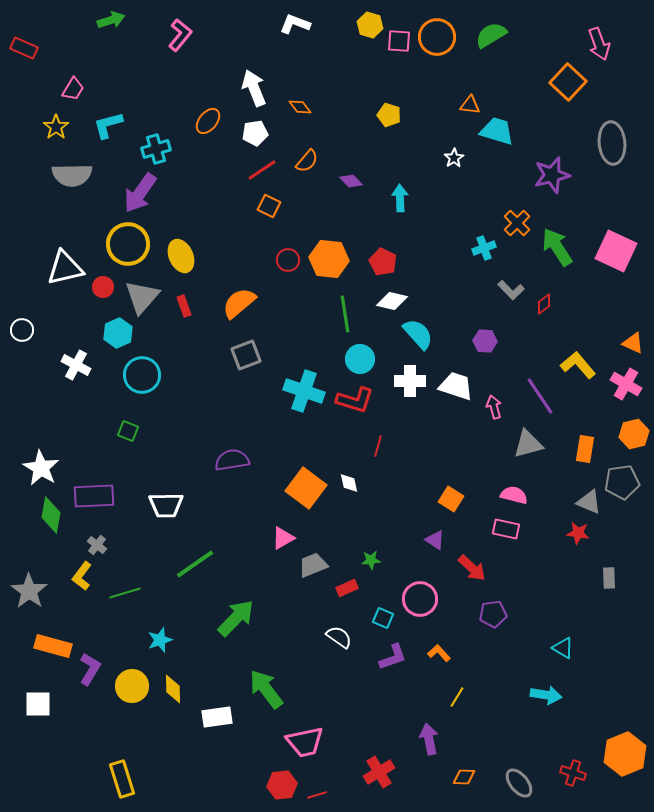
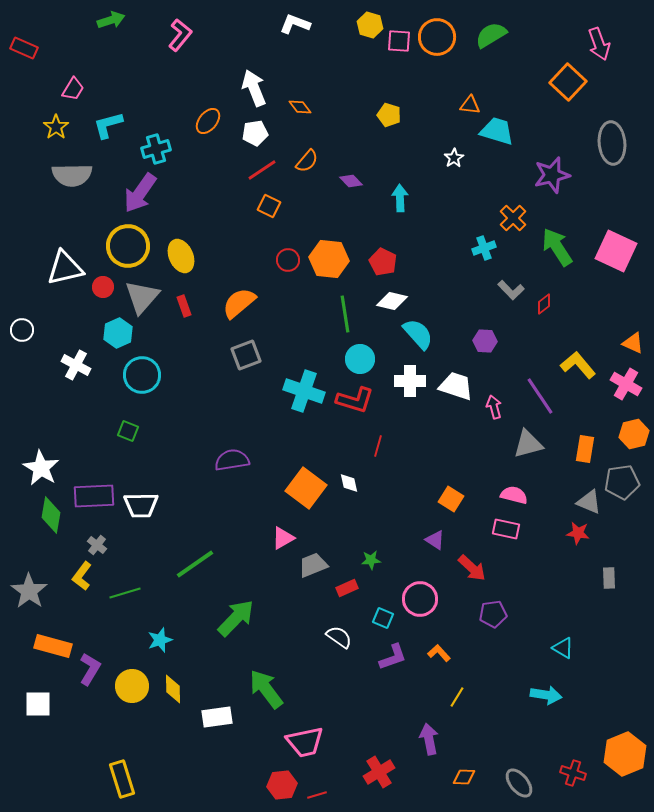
orange cross at (517, 223): moved 4 px left, 5 px up
yellow circle at (128, 244): moved 2 px down
white trapezoid at (166, 505): moved 25 px left
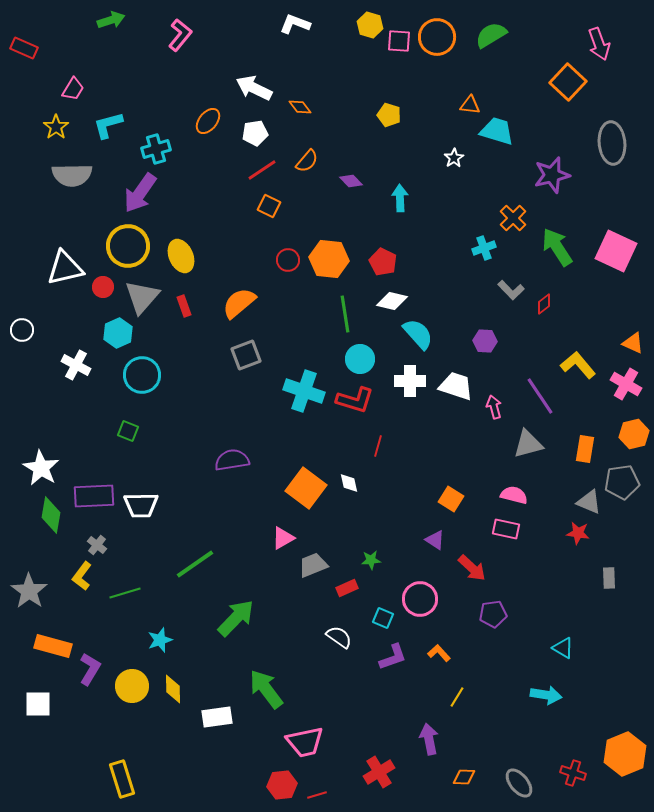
white arrow at (254, 88): rotated 42 degrees counterclockwise
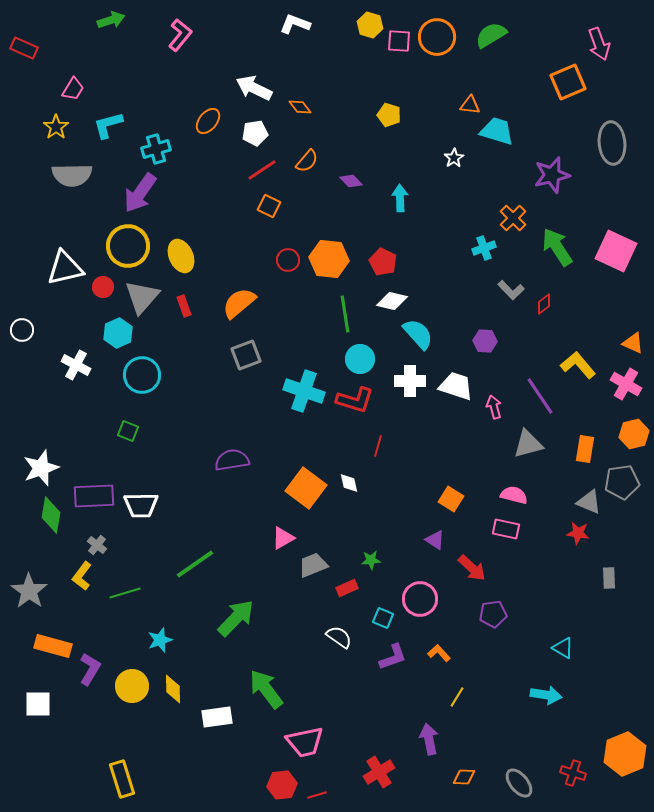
orange square at (568, 82): rotated 24 degrees clockwise
white star at (41, 468): rotated 21 degrees clockwise
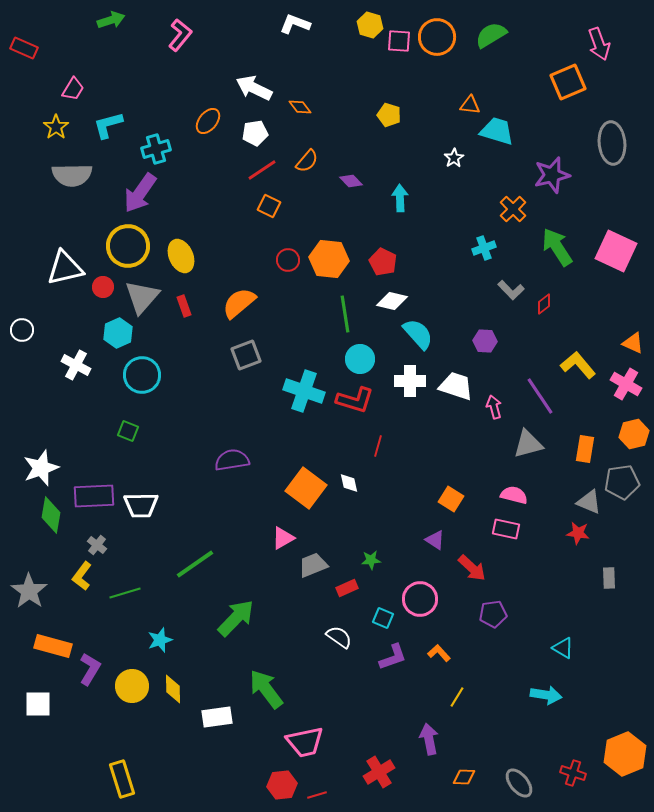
orange cross at (513, 218): moved 9 px up
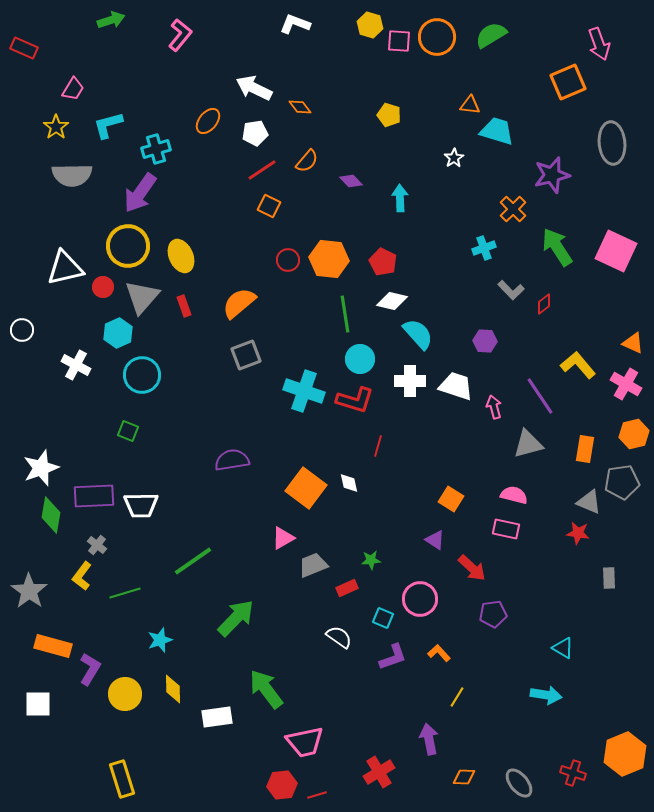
green line at (195, 564): moved 2 px left, 3 px up
yellow circle at (132, 686): moved 7 px left, 8 px down
